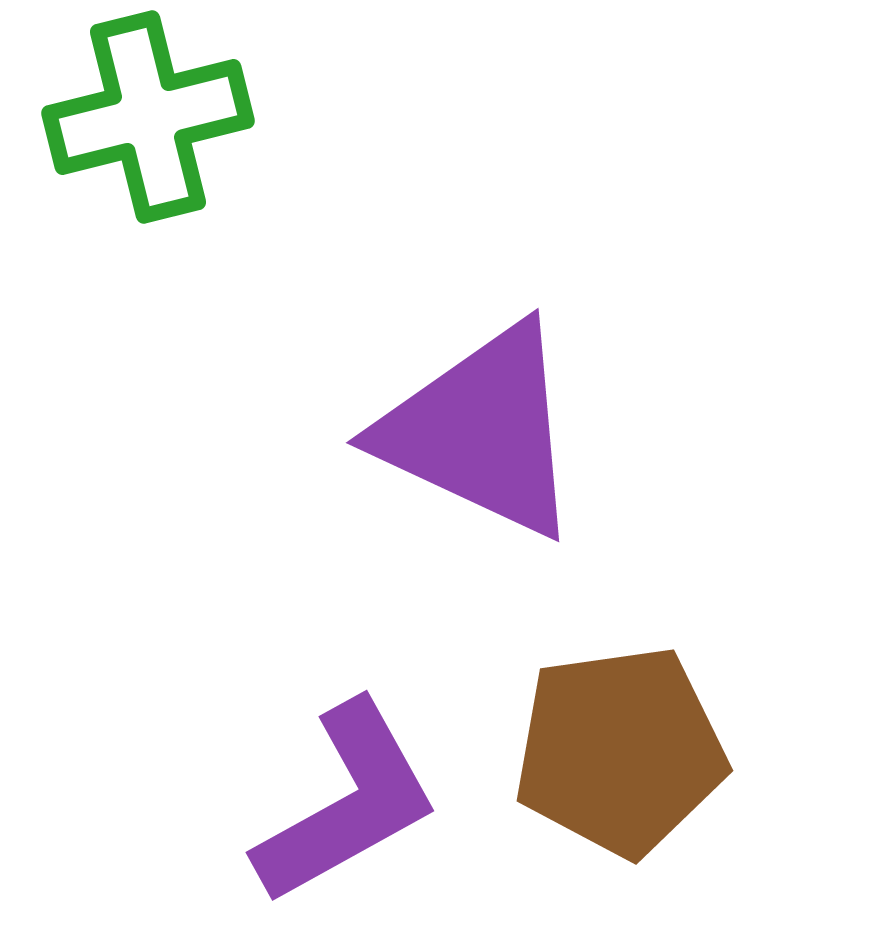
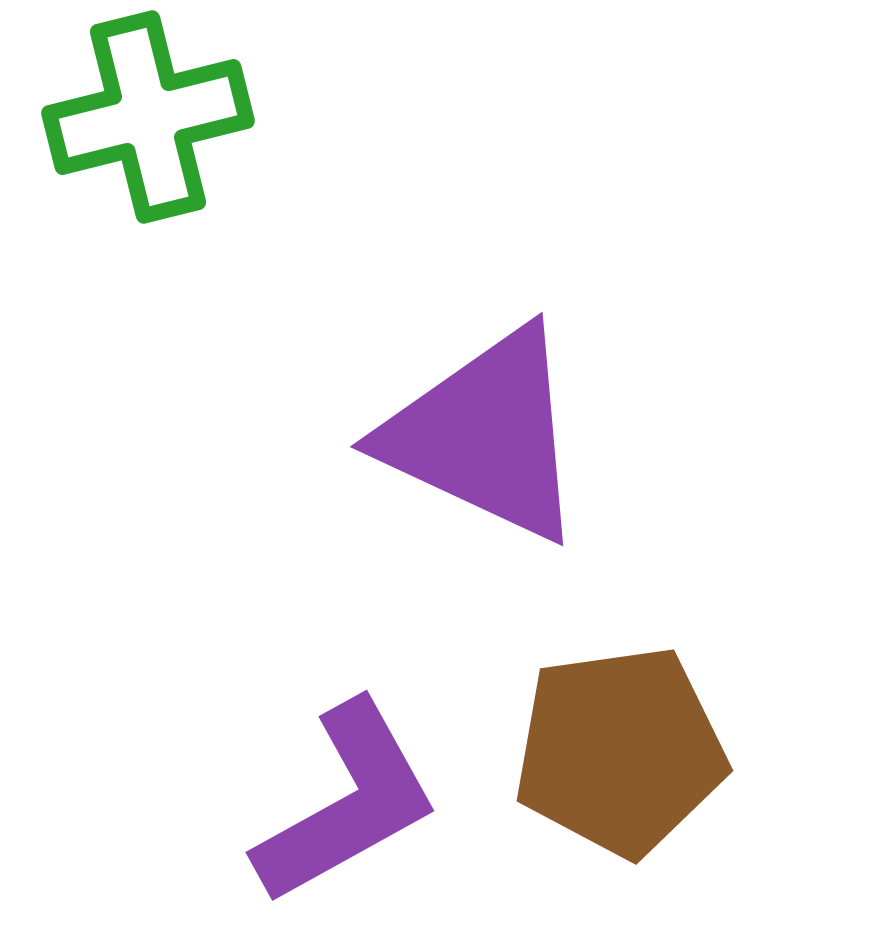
purple triangle: moved 4 px right, 4 px down
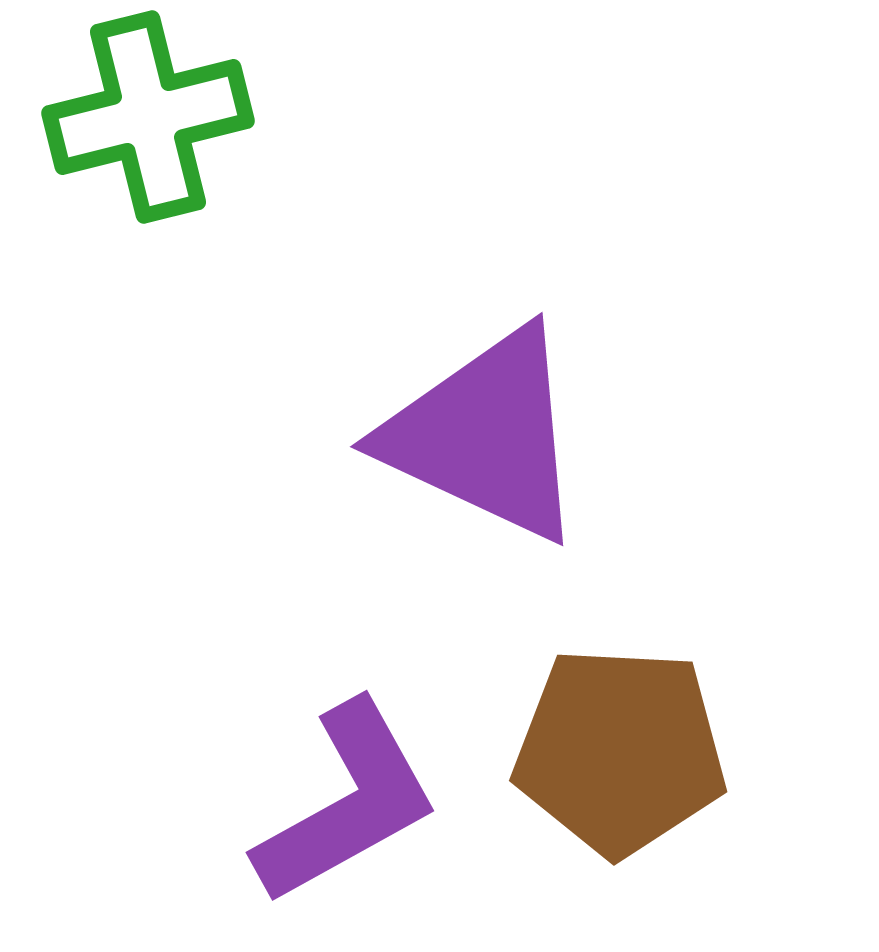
brown pentagon: rotated 11 degrees clockwise
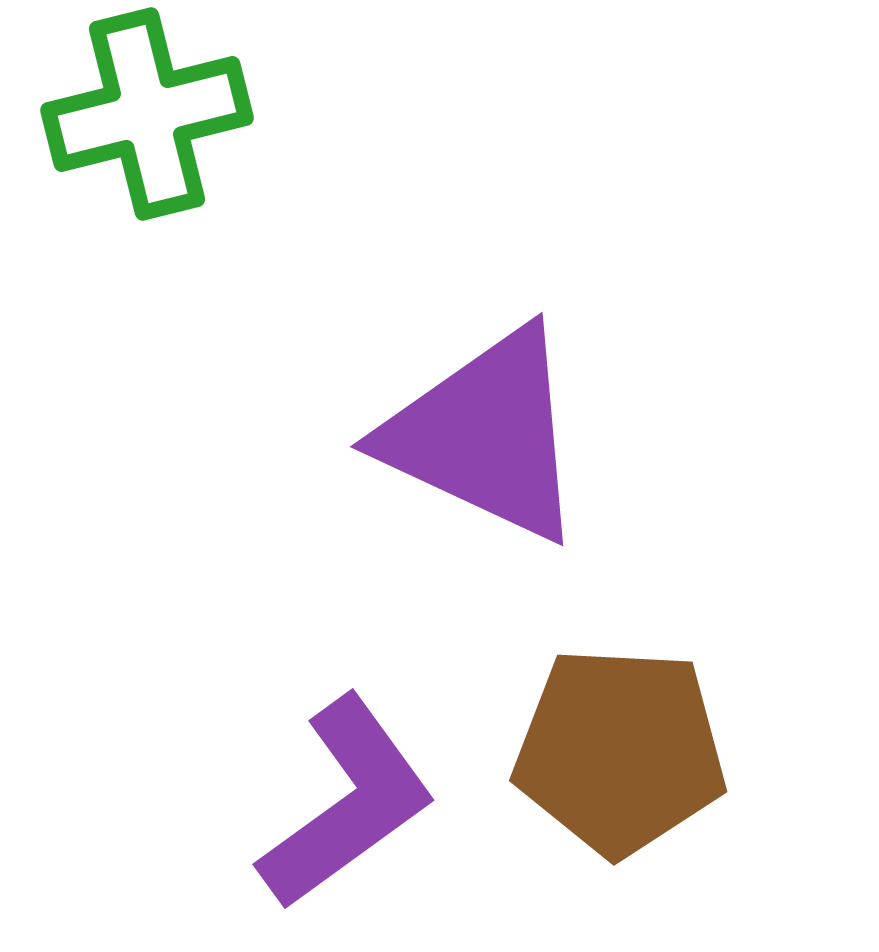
green cross: moved 1 px left, 3 px up
purple L-shape: rotated 7 degrees counterclockwise
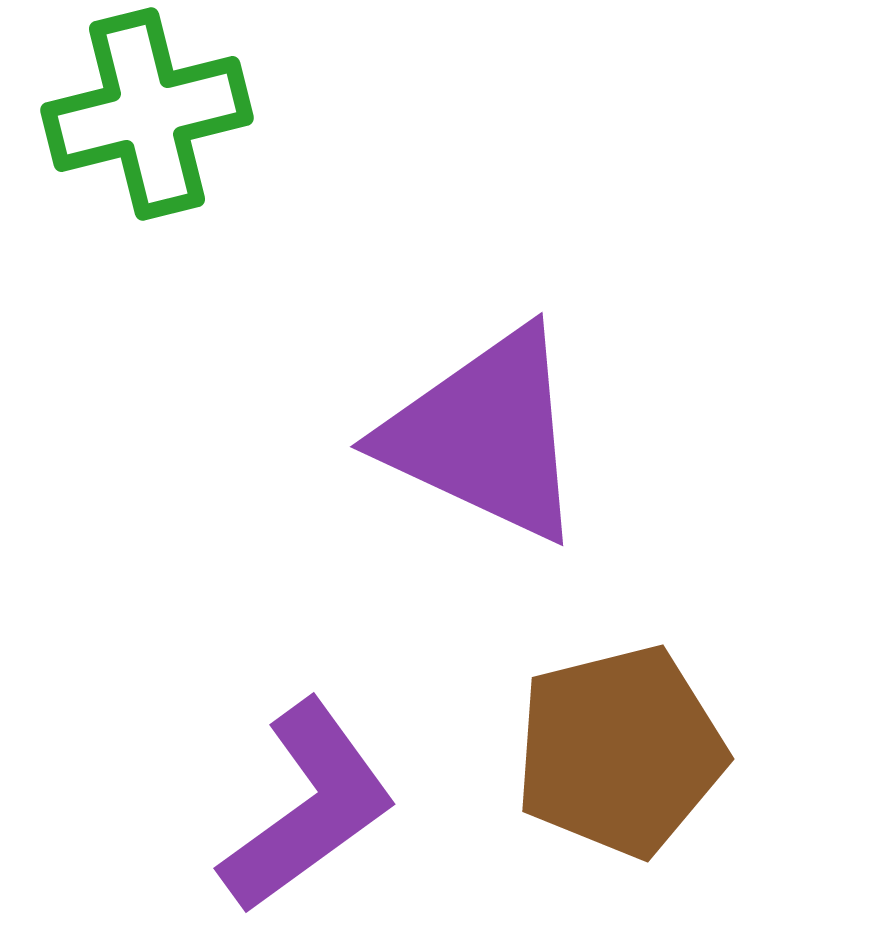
brown pentagon: rotated 17 degrees counterclockwise
purple L-shape: moved 39 px left, 4 px down
